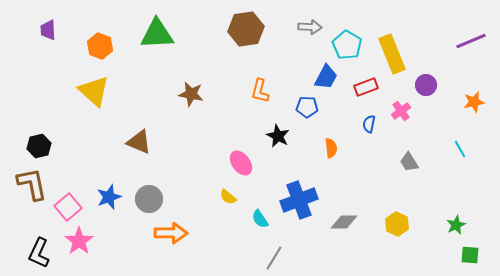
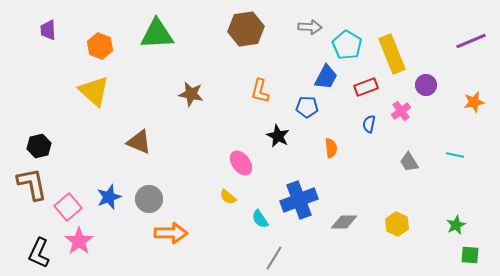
cyan line: moved 5 px left, 6 px down; rotated 48 degrees counterclockwise
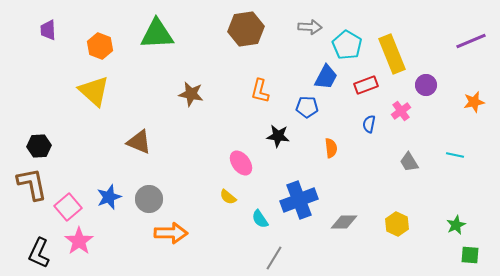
red rectangle: moved 2 px up
black star: rotated 20 degrees counterclockwise
black hexagon: rotated 10 degrees clockwise
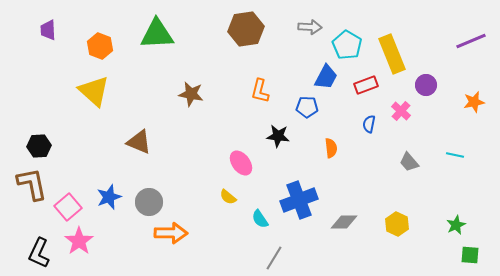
pink cross: rotated 12 degrees counterclockwise
gray trapezoid: rotated 10 degrees counterclockwise
gray circle: moved 3 px down
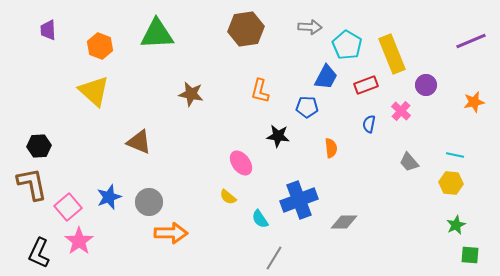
yellow hexagon: moved 54 px right, 41 px up; rotated 20 degrees counterclockwise
